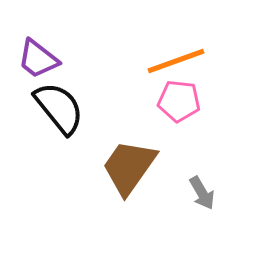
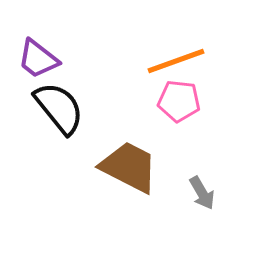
brown trapezoid: rotated 82 degrees clockwise
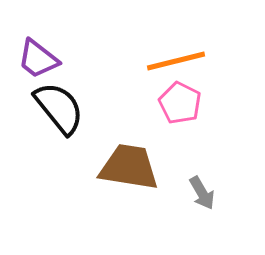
orange line: rotated 6 degrees clockwise
pink pentagon: moved 1 px right, 2 px down; rotated 21 degrees clockwise
brown trapezoid: rotated 18 degrees counterclockwise
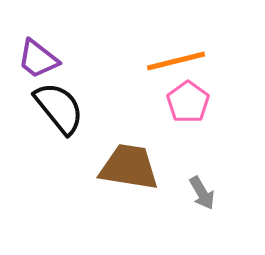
pink pentagon: moved 8 px right, 1 px up; rotated 9 degrees clockwise
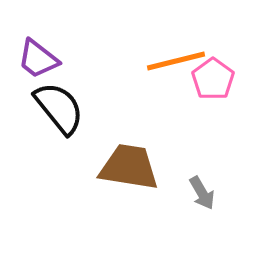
pink pentagon: moved 25 px right, 23 px up
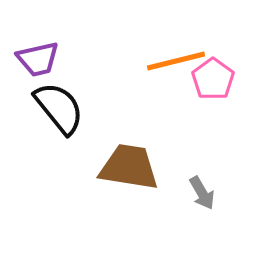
purple trapezoid: rotated 51 degrees counterclockwise
